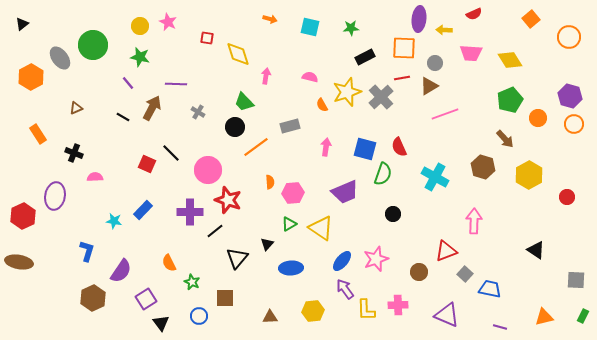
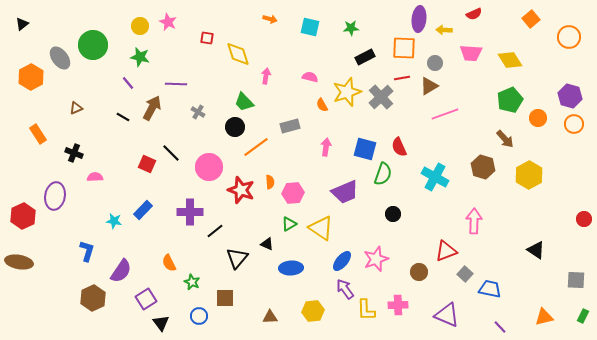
pink circle at (208, 170): moved 1 px right, 3 px up
red circle at (567, 197): moved 17 px right, 22 px down
red star at (228, 200): moved 13 px right, 10 px up
black triangle at (267, 244): rotated 48 degrees counterclockwise
purple line at (500, 327): rotated 32 degrees clockwise
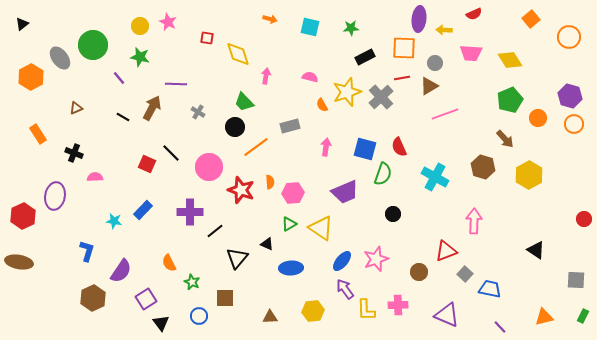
purple line at (128, 83): moved 9 px left, 5 px up
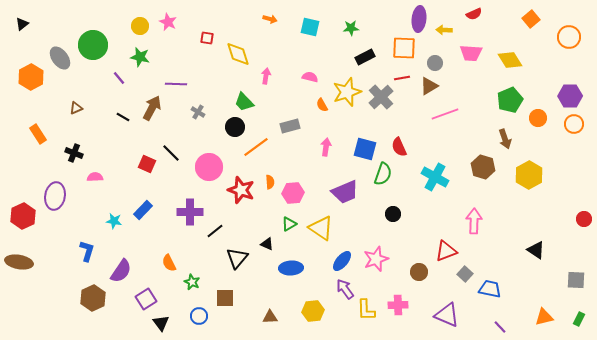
purple hexagon at (570, 96): rotated 15 degrees counterclockwise
brown arrow at (505, 139): rotated 24 degrees clockwise
green rectangle at (583, 316): moved 4 px left, 3 px down
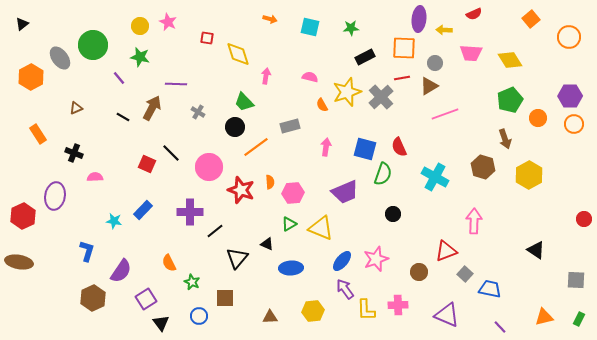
yellow triangle at (321, 228): rotated 12 degrees counterclockwise
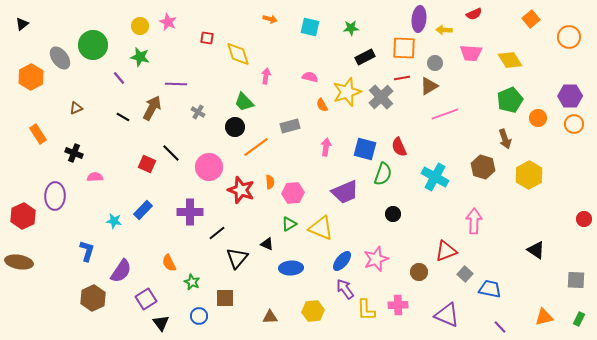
purple ellipse at (55, 196): rotated 8 degrees counterclockwise
black line at (215, 231): moved 2 px right, 2 px down
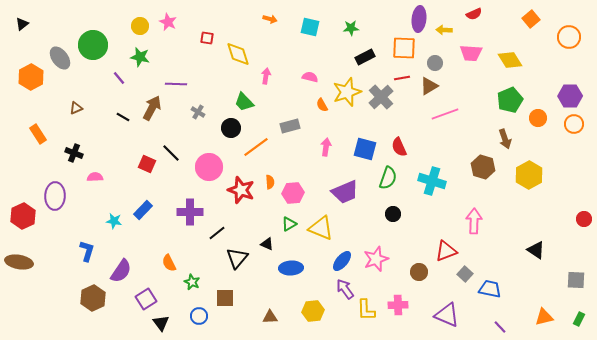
black circle at (235, 127): moved 4 px left, 1 px down
green semicircle at (383, 174): moved 5 px right, 4 px down
cyan cross at (435, 177): moved 3 px left, 4 px down; rotated 12 degrees counterclockwise
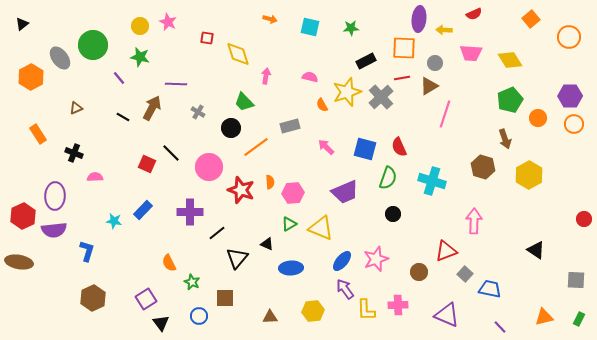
black rectangle at (365, 57): moved 1 px right, 4 px down
pink line at (445, 114): rotated 52 degrees counterclockwise
pink arrow at (326, 147): rotated 54 degrees counterclockwise
purple semicircle at (121, 271): moved 67 px left, 41 px up; rotated 50 degrees clockwise
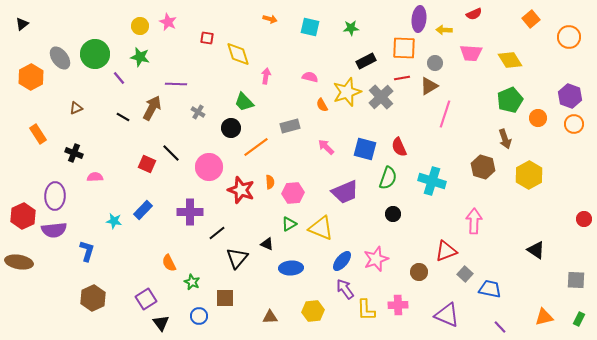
green circle at (93, 45): moved 2 px right, 9 px down
purple hexagon at (570, 96): rotated 20 degrees clockwise
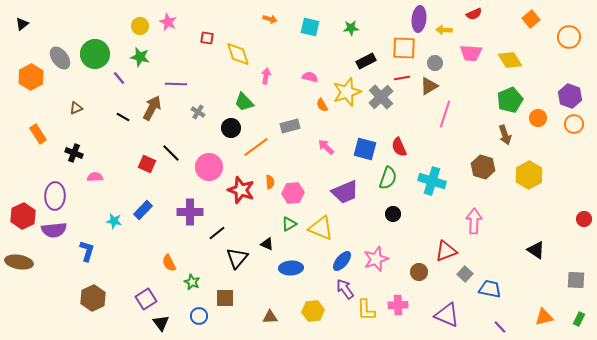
brown arrow at (505, 139): moved 4 px up
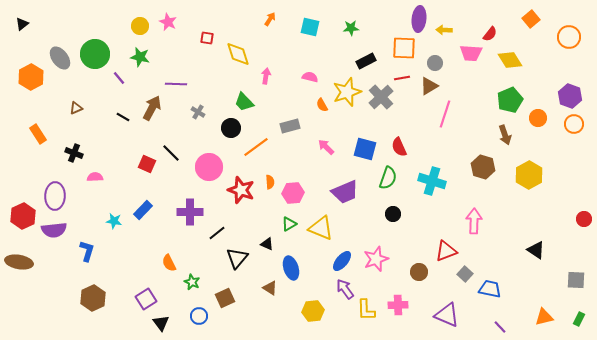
red semicircle at (474, 14): moved 16 px right, 20 px down; rotated 28 degrees counterclockwise
orange arrow at (270, 19): rotated 72 degrees counterclockwise
blue ellipse at (291, 268): rotated 75 degrees clockwise
brown square at (225, 298): rotated 24 degrees counterclockwise
brown triangle at (270, 317): moved 29 px up; rotated 35 degrees clockwise
